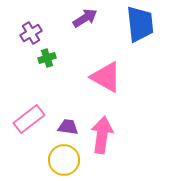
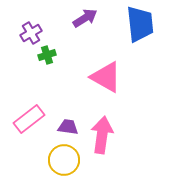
green cross: moved 3 px up
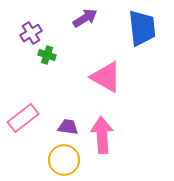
blue trapezoid: moved 2 px right, 4 px down
green cross: rotated 36 degrees clockwise
pink rectangle: moved 6 px left, 1 px up
pink arrow: rotated 12 degrees counterclockwise
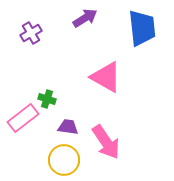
green cross: moved 44 px down
pink arrow: moved 4 px right, 7 px down; rotated 150 degrees clockwise
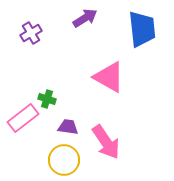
blue trapezoid: moved 1 px down
pink triangle: moved 3 px right
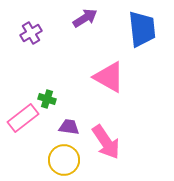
purple trapezoid: moved 1 px right
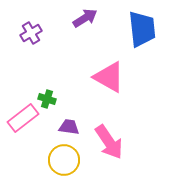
pink arrow: moved 3 px right
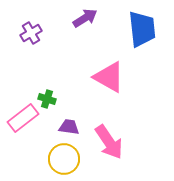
yellow circle: moved 1 px up
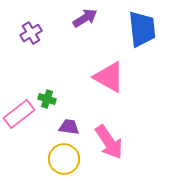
pink rectangle: moved 4 px left, 4 px up
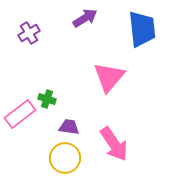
purple cross: moved 2 px left
pink triangle: rotated 40 degrees clockwise
pink rectangle: moved 1 px right
pink arrow: moved 5 px right, 2 px down
yellow circle: moved 1 px right, 1 px up
